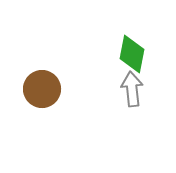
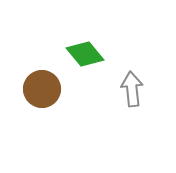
green diamond: moved 47 px left; rotated 51 degrees counterclockwise
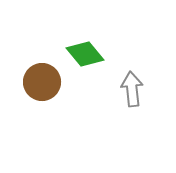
brown circle: moved 7 px up
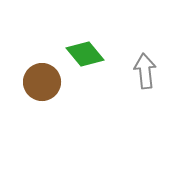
gray arrow: moved 13 px right, 18 px up
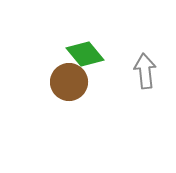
brown circle: moved 27 px right
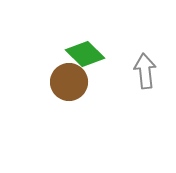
green diamond: rotated 6 degrees counterclockwise
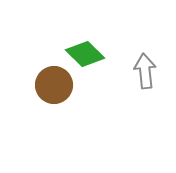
brown circle: moved 15 px left, 3 px down
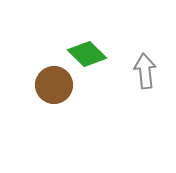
green diamond: moved 2 px right
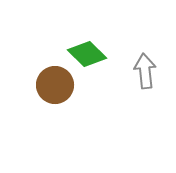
brown circle: moved 1 px right
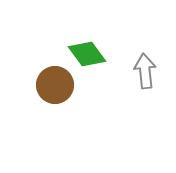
green diamond: rotated 9 degrees clockwise
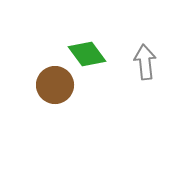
gray arrow: moved 9 px up
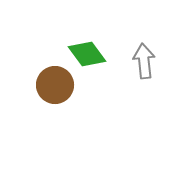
gray arrow: moved 1 px left, 1 px up
